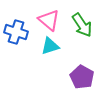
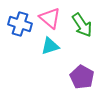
pink triangle: moved 1 px right, 2 px up
blue cross: moved 4 px right, 8 px up
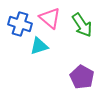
cyan triangle: moved 11 px left
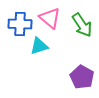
blue cross: rotated 15 degrees counterclockwise
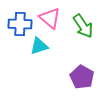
green arrow: moved 1 px right, 1 px down
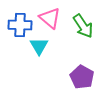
blue cross: moved 1 px down
cyan triangle: rotated 42 degrees counterclockwise
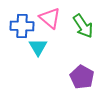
blue cross: moved 2 px right, 1 px down
cyan triangle: moved 1 px left, 1 px down
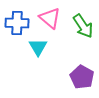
blue cross: moved 5 px left, 3 px up
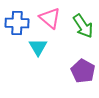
purple pentagon: moved 1 px right, 6 px up
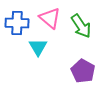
green arrow: moved 2 px left
